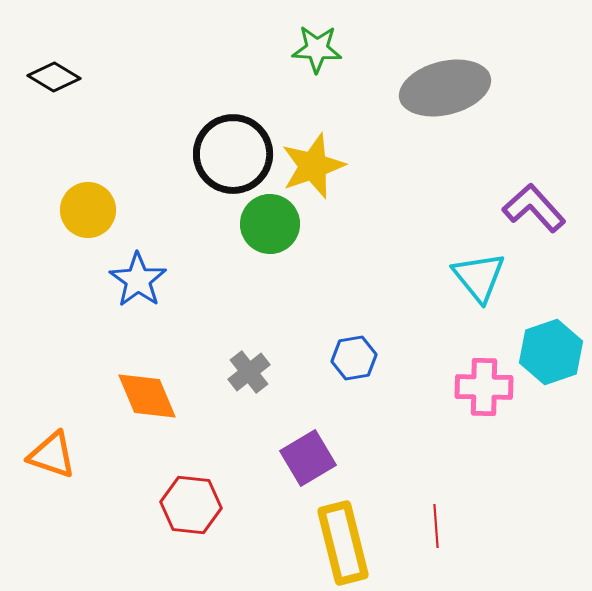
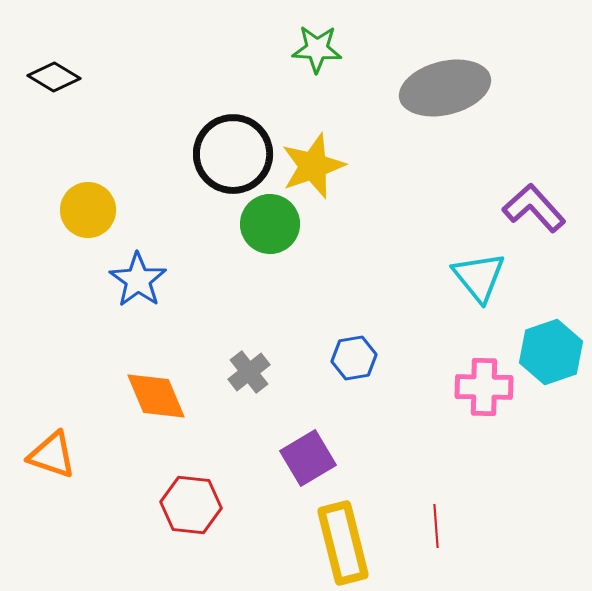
orange diamond: moved 9 px right
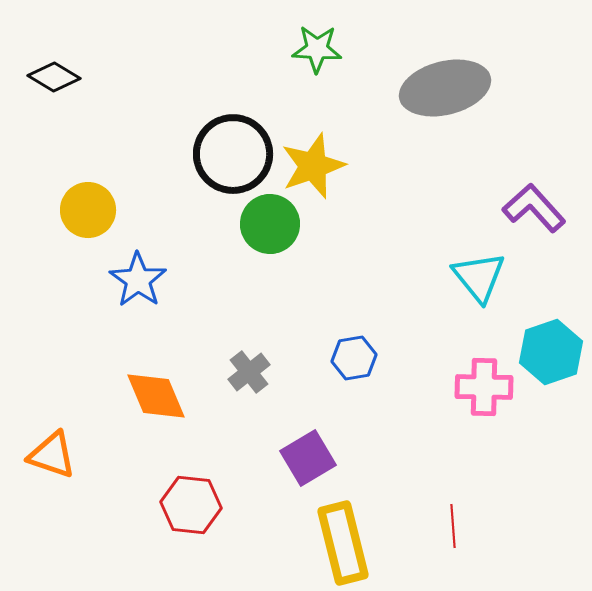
red line: moved 17 px right
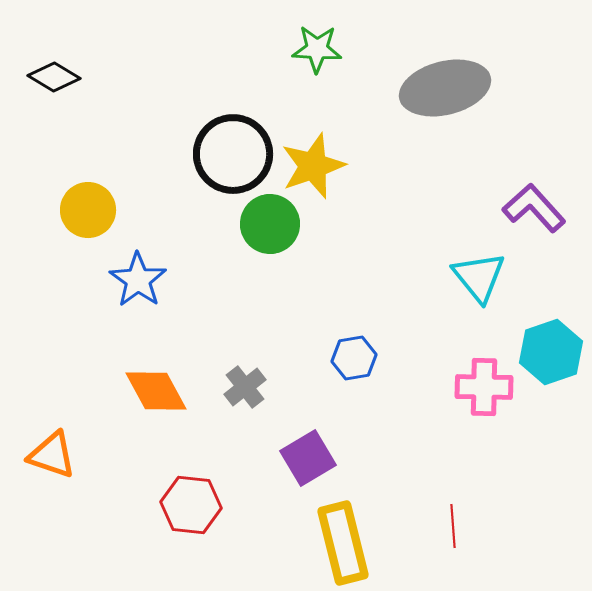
gray cross: moved 4 px left, 15 px down
orange diamond: moved 5 px up; rotated 6 degrees counterclockwise
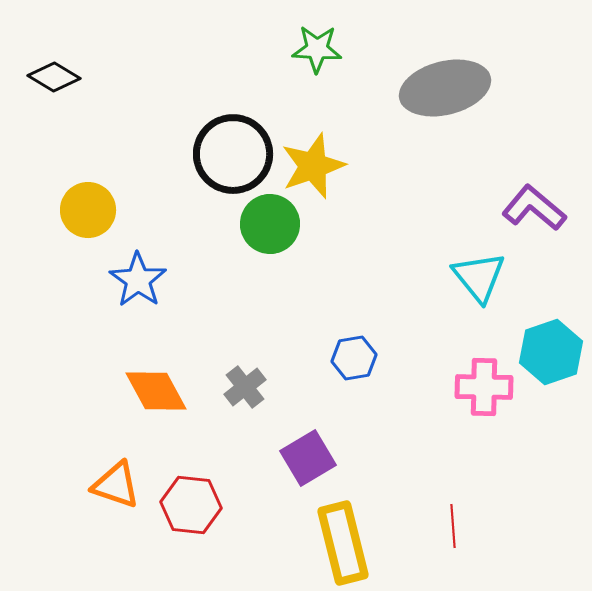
purple L-shape: rotated 8 degrees counterclockwise
orange triangle: moved 64 px right, 30 px down
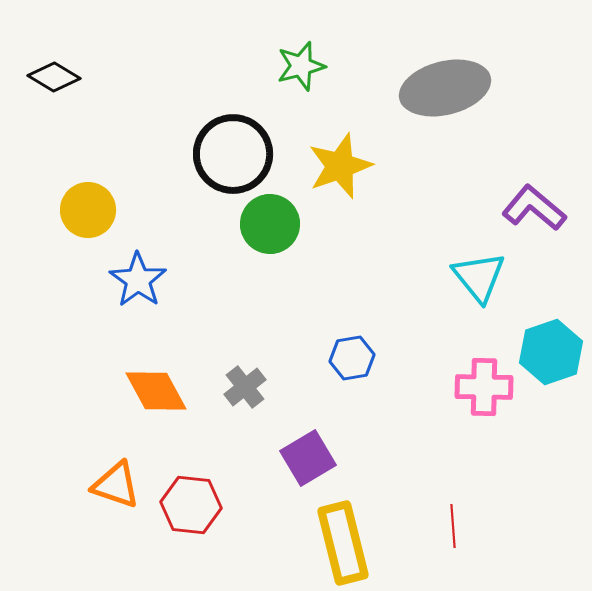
green star: moved 16 px left, 17 px down; rotated 18 degrees counterclockwise
yellow star: moved 27 px right
blue hexagon: moved 2 px left
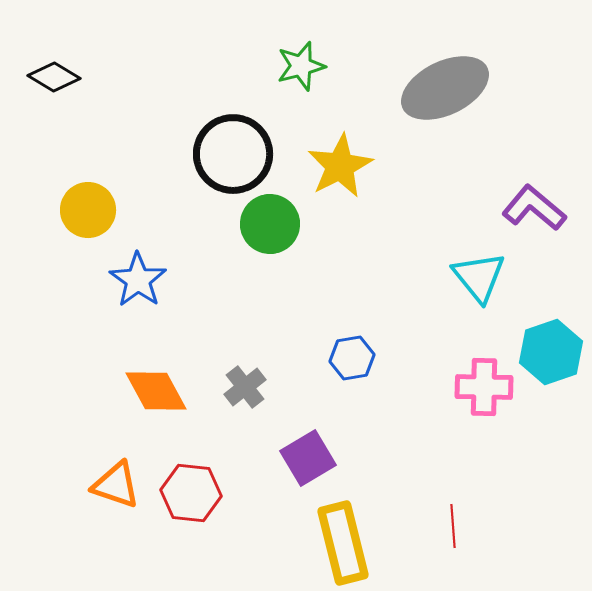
gray ellipse: rotated 12 degrees counterclockwise
yellow star: rotated 8 degrees counterclockwise
red hexagon: moved 12 px up
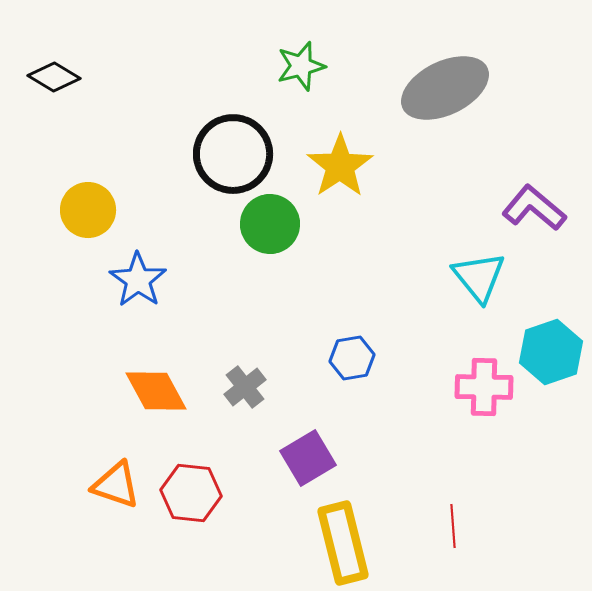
yellow star: rotated 6 degrees counterclockwise
